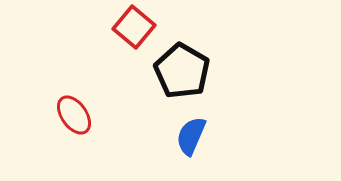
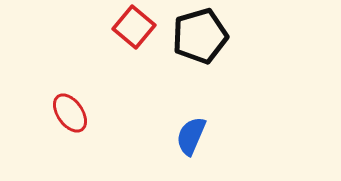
black pentagon: moved 18 px right, 35 px up; rotated 26 degrees clockwise
red ellipse: moved 4 px left, 2 px up
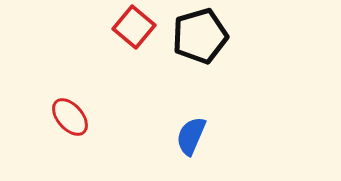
red ellipse: moved 4 px down; rotated 6 degrees counterclockwise
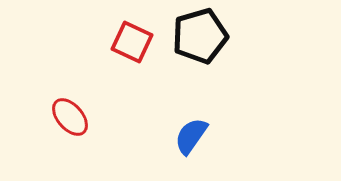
red square: moved 2 px left, 15 px down; rotated 15 degrees counterclockwise
blue semicircle: rotated 12 degrees clockwise
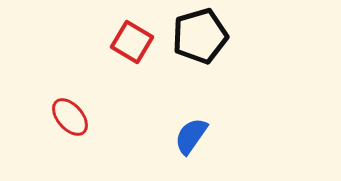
red square: rotated 6 degrees clockwise
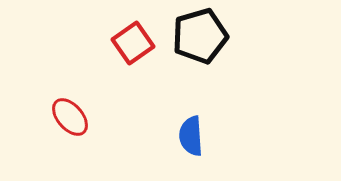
red square: moved 1 px right, 1 px down; rotated 24 degrees clockwise
blue semicircle: rotated 39 degrees counterclockwise
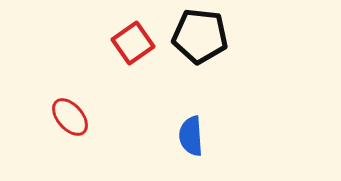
black pentagon: rotated 22 degrees clockwise
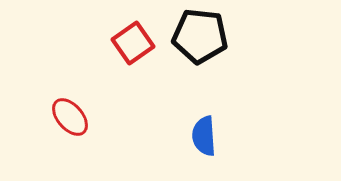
blue semicircle: moved 13 px right
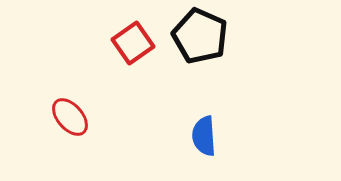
black pentagon: rotated 18 degrees clockwise
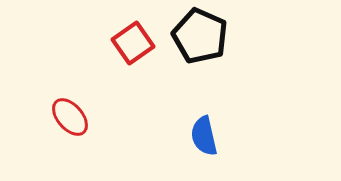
blue semicircle: rotated 9 degrees counterclockwise
